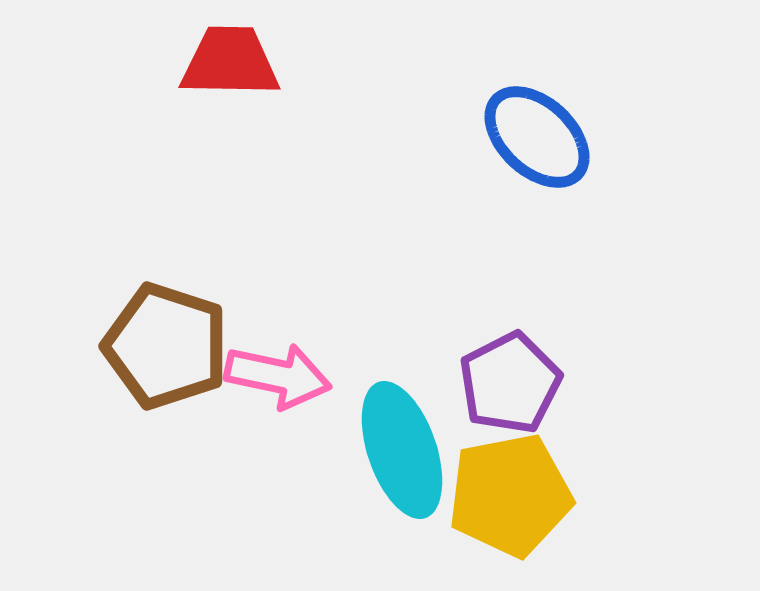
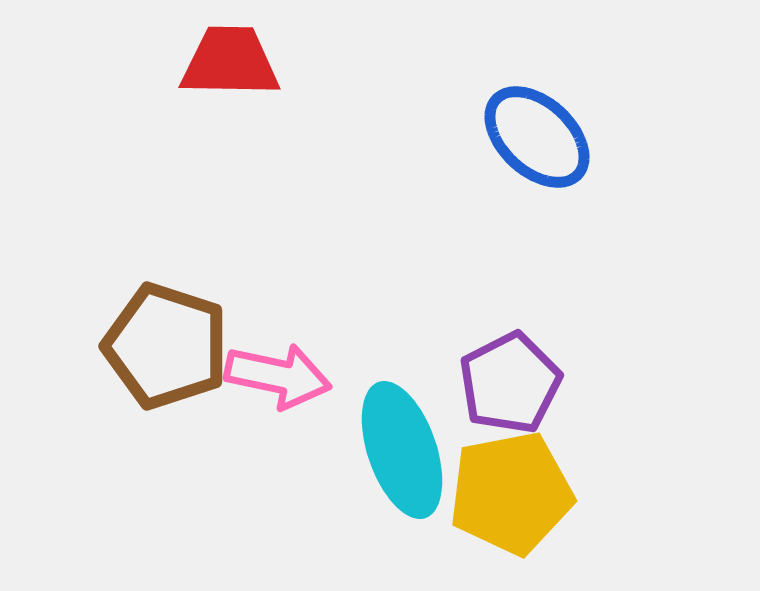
yellow pentagon: moved 1 px right, 2 px up
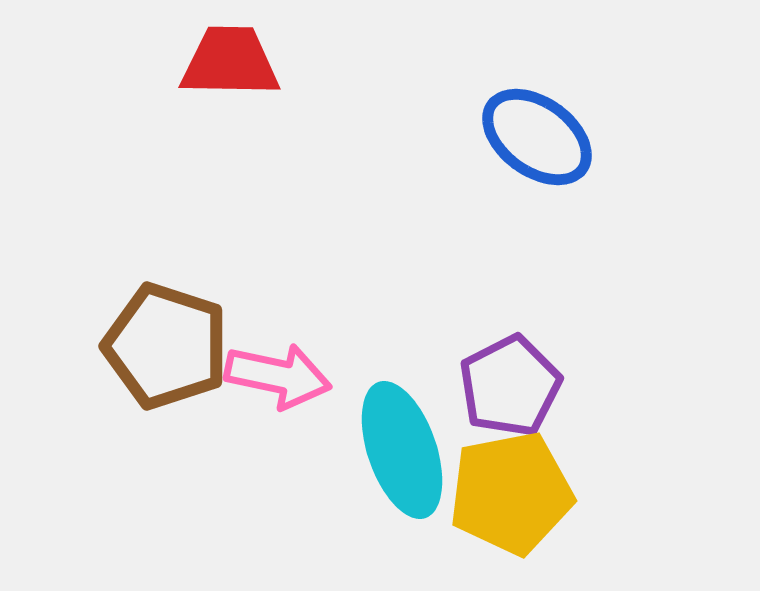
blue ellipse: rotated 7 degrees counterclockwise
purple pentagon: moved 3 px down
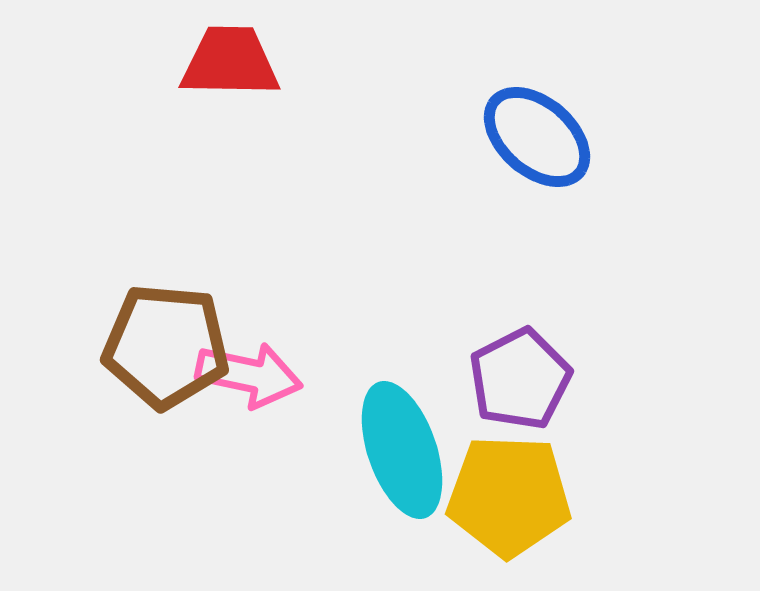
blue ellipse: rotated 5 degrees clockwise
brown pentagon: rotated 13 degrees counterclockwise
pink arrow: moved 29 px left, 1 px up
purple pentagon: moved 10 px right, 7 px up
yellow pentagon: moved 2 px left, 3 px down; rotated 13 degrees clockwise
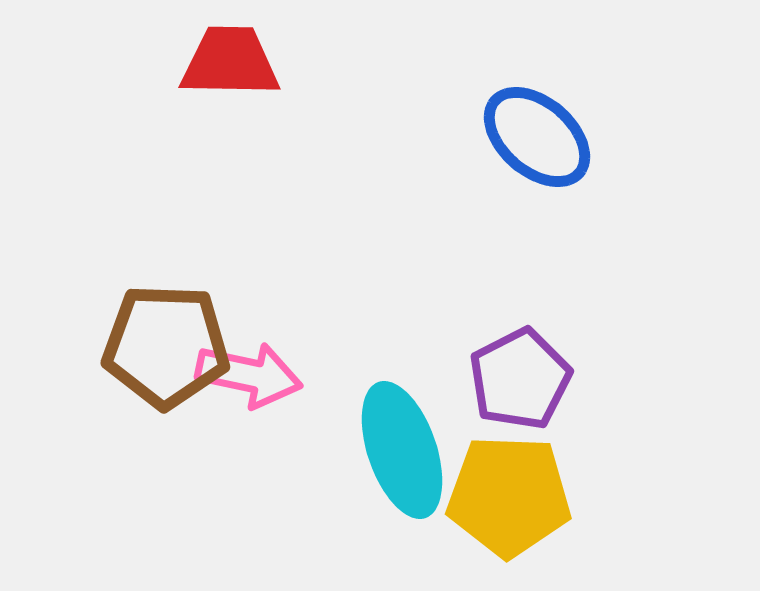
brown pentagon: rotated 3 degrees counterclockwise
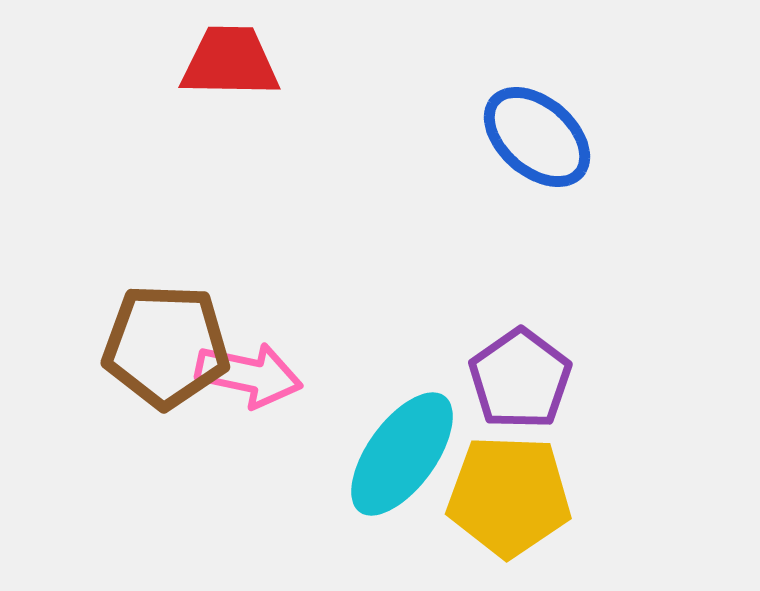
purple pentagon: rotated 8 degrees counterclockwise
cyan ellipse: moved 4 px down; rotated 55 degrees clockwise
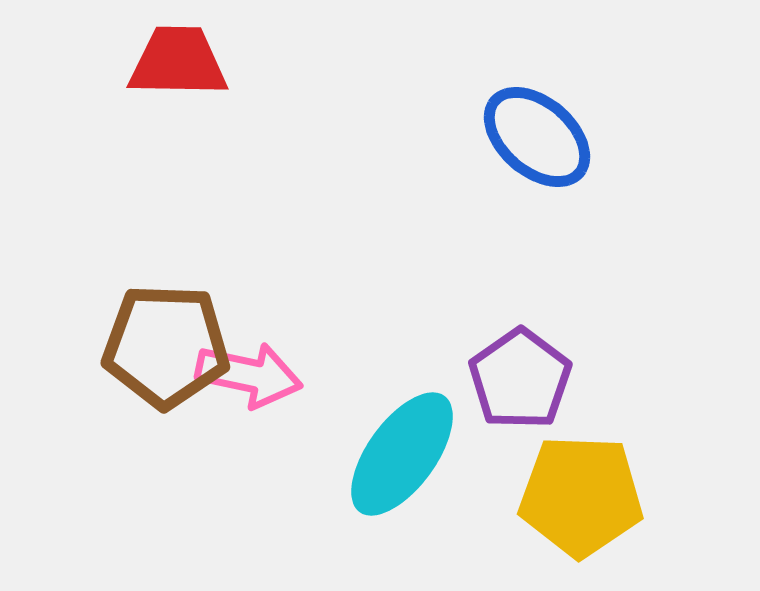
red trapezoid: moved 52 px left
yellow pentagon: moved 72 px right
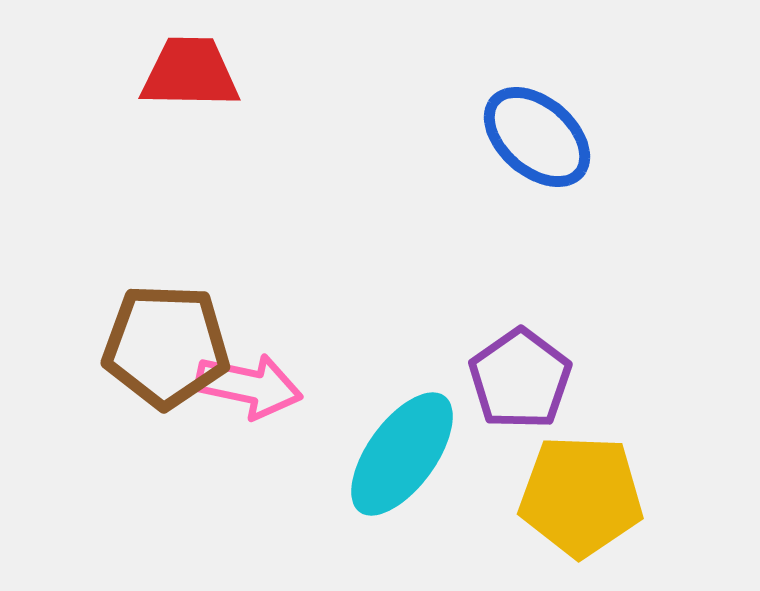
red trapezoid: moved 12 px right, 11 px down
pink arrow: moved 11 px down
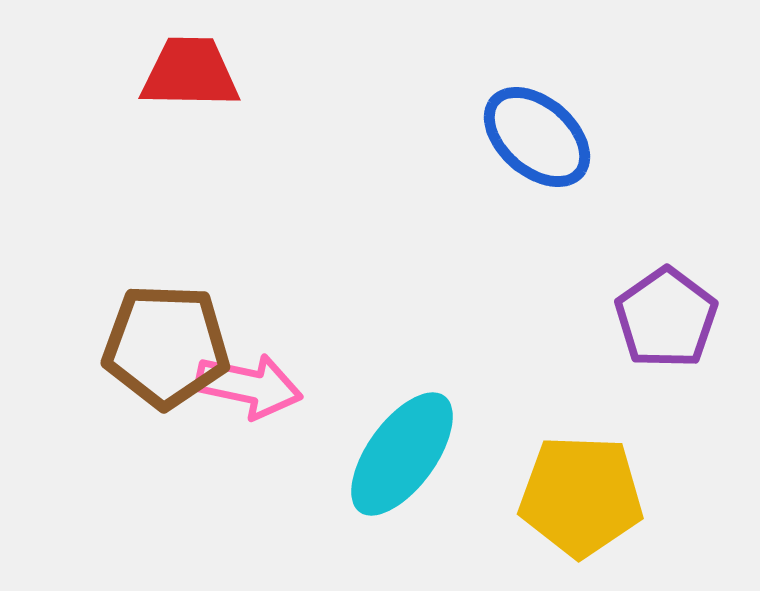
purple pentagon: moved 146 px right, 61 px up
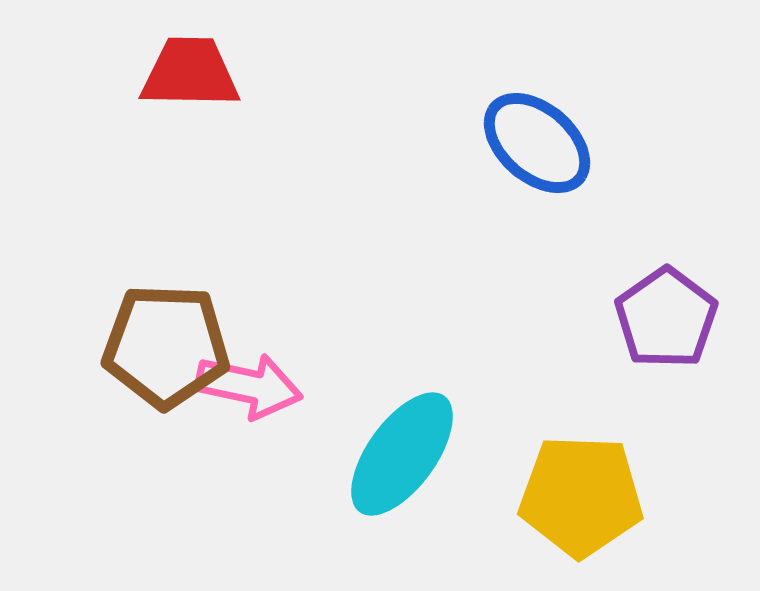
blue ellipse: moved 6 px down
